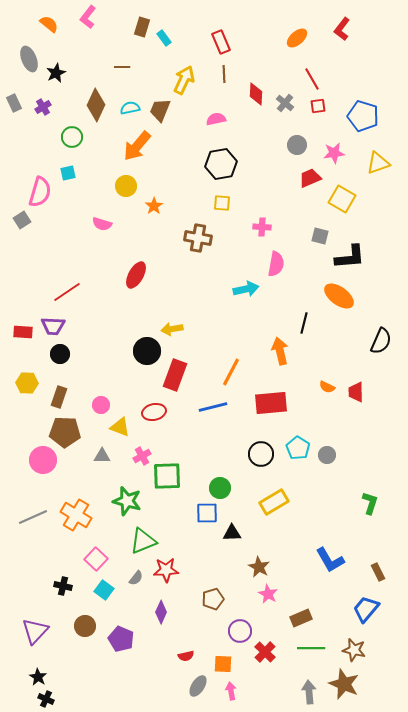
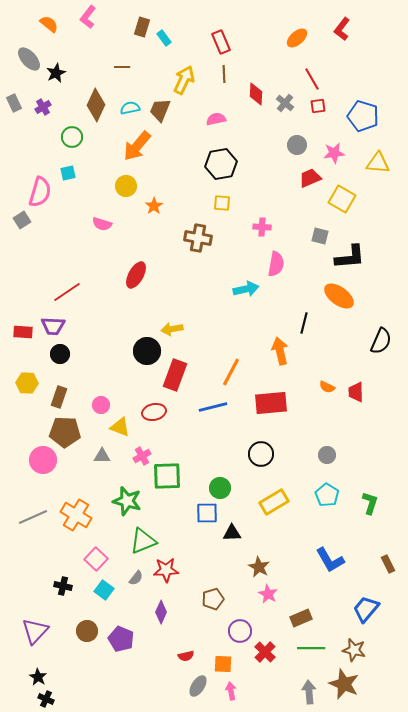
gray ellipse at (29, 59): rotated 20 degrees counterclockwise
yellow triangle at (378, 163): rotated 25 degrees clockwise
cyan pentagon at (298, 448): moved 29 px right, 47 px down
brown rectangle at (378, 572): moved 10 px right, 8 px up
brown circle at (85, 626): moved 2 px right, 5 px down
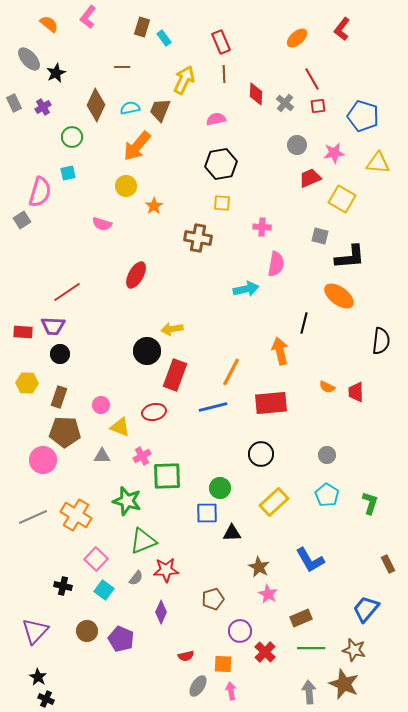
black semicircle at (381, 341): rotated 16 degrees counterclockwise
yellow rectangle at (274, 502): rotated 12 degrees counterclockwise
blue L-shape at (330, 560): moved 20 px left
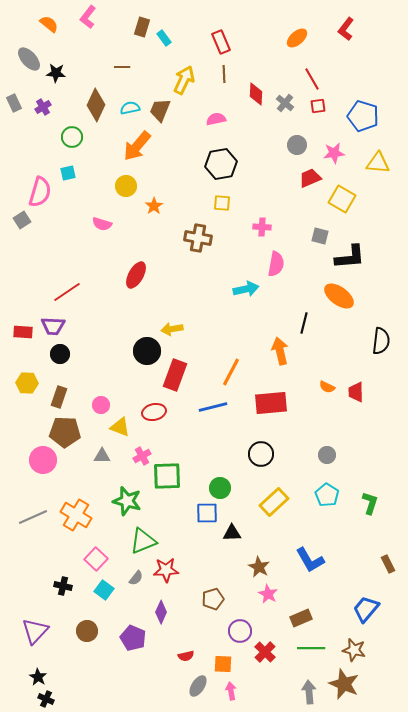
red L-shape at (342, 29): moved 4 px right
black star at (56, 73): rotated 30 degrees clockwise
purple pentagon at (121, 639): moved 12 px right, 1 px up
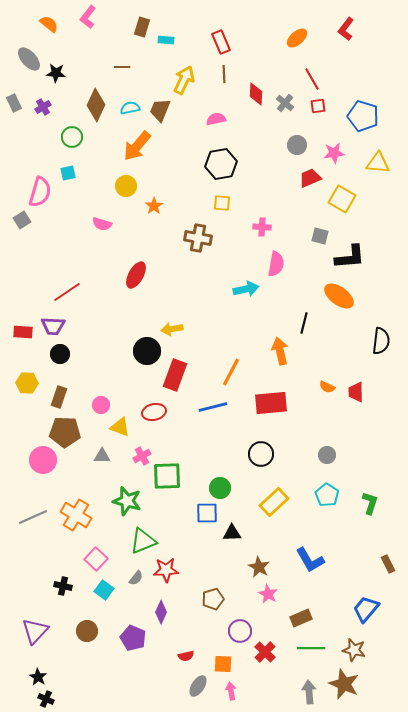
cyan rectangle at (164, 38): moved 2 px right, 2 px down; rotated 49 degrees counterclockwise
